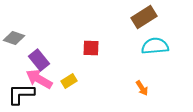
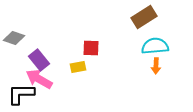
yellow rectangle: moved 9 px right, 14 px up; rotated 21 degrees clockwise
orange arrow: moved 14 px right, 22 px up; rotated 35 degrees clockwise
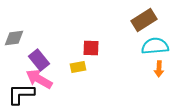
brown rectangle: moved 3 px down
gray diamond: rotated 25 degrees counterclockwise
orange arrow: moved 3 px right, 3 px down
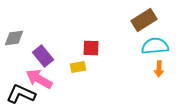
purple rectangle: moved 4 px right, 4 px up
black L-shape: rotated 24 degrees clockwise
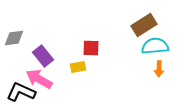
brown rectangle: moved 5 px down
black L-shape: moved 2 px up
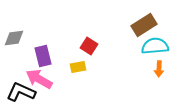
red square: moved 2 px left, 2 px up; rotated 30 degrees clockwise
purple rectangle: rotated 25 degrees clockwise
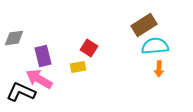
red square: moved 2 px down
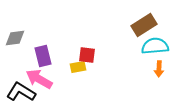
gray diamond: moved 1 px right
red square: moved 2 px left, 7 px down; rotated 24 degrees counterclockwise
black L-shape: rotated 8 degrees clockwise
